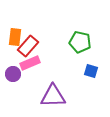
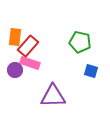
pink rectangle: rotated 42 degrees clockwise
purple circle: moved 2 px right, 4 px up
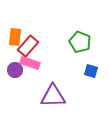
green pentagon: rotated 10 degrees clockwise
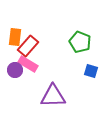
pink rectangle: moved 2 px left, 1 px down; rotated 12 degrees clockwise
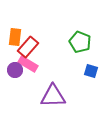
red rectangle: moved 1 px down
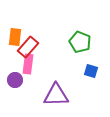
pink rectangle: rotated 66 degrees clockwise
purple circle: moved 10 px down
purple triangle: moved 3 px right, 1 px up
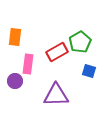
green pentagon: rotated 20 degrees clockwise
red rectangle: moved 29 px right, 5 px down; rotated 20 degrees clockwise
blue square: moved 2 px left
purple circle: moved 1 px down
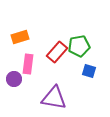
orange rectangle: moved 5 px right; rotated 66 degrees clockwise
green pentagon: moved 1 px left, 4 px down; rotated 20 degrees clockwise
red rectangle: rotated 20 degrees counterclockwise
purple circle: moved 1 px left, 2 px up
purple triangle: moved 2 px left, 3 px down; rotated 12 degrees clockwise
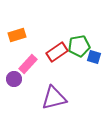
orange rectangle: moved 3 px left, 2 px up
red rectangle: rotated 15 degrees clockwise
pink rectangle: rotated 36 degrees clockwise
blue square: moved 5 px right, 14 px up
purple triangle: rotated 24 degrees counterclockwise
